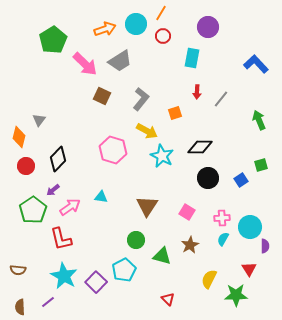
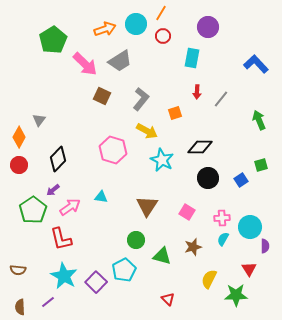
orange diamond at (19, 137): rotated 15 degrees clockwise
cyan star at (162, 156): moved 4 px down
red circle at (26, 166): moved 7 px left, 1 px up
brown star at (190, 245): moved 3 px right, 2 px down; rotated 12 degrees clockwise
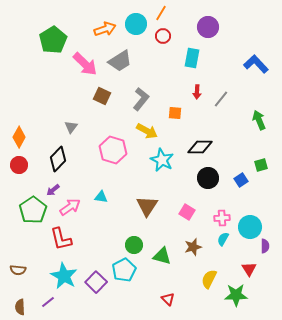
orange square at (175, 113): rotated 24 degrees clockwise
gray triangle at (39, 120): moved 32 px right, 7 px down
green circle at (136, 240): moved 2 px left, 5 px down
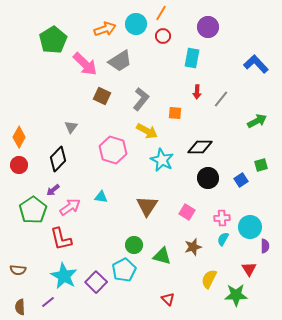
green arrow at (259, 120): moved 2 px left, 1 px down; rotated 84 degrees clockwise
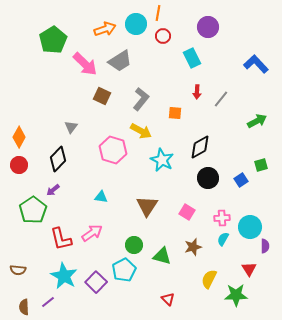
orange line at (161, 13): moved 3 px left; rotated 21 degrees counterclockwise
cyan rectangle at (192, 58): rotated 36 degrees counterclockwise
yellow arrow at (147, 131): moved 6 px left
black diamond at (200, 147): rotated 30 degrees counterclockwise
pink arrow at (70, 207): moved 22 px right, 26 px down
brown semicircle at (20, 307): moved 4 px right
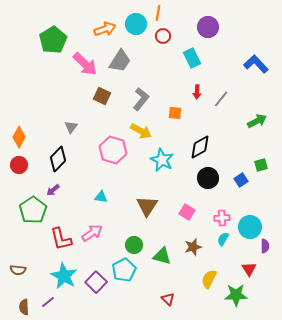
gray trapezoid at (120, 61): rotated 25 degrees counterclockwise
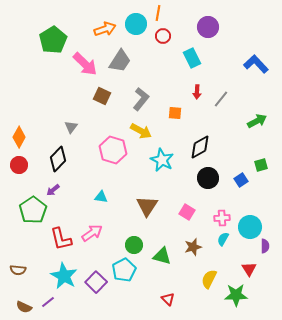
brown semicircle at (24, 307): rotated 63 degrees counterclockwise
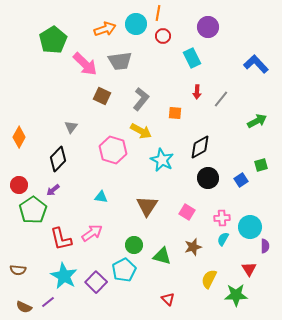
gray trapezoid at (120, 61): rotated 50 degrees clockwise
red circle at (19, 165): moved 20 px down
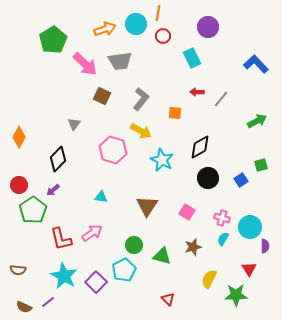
red arrow at (197, 92): rotated 88 degrees clockwise
gray triangle at (71, 127): moved 3 px right, 3 px up
pink cross at (222, 218): rotated 21 degrees clockwise
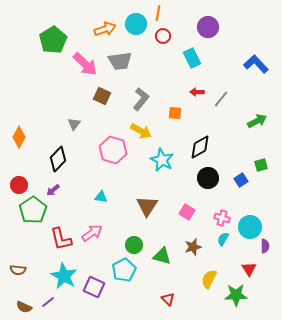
purple square at (96, 282): moved 2 px left, 5 px down; rotated 20 degrees counterclockwise
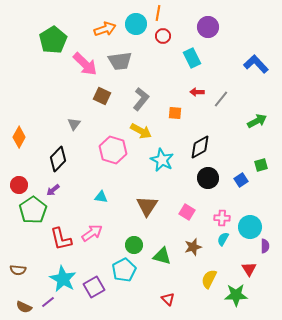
pink cross at (222, 218): rotated 14 degrees counterclockwise
cyan star at (64, 276): moved 1 px left, 3 px down
purple square at (94, 287): rotated 35 degrees clockwise
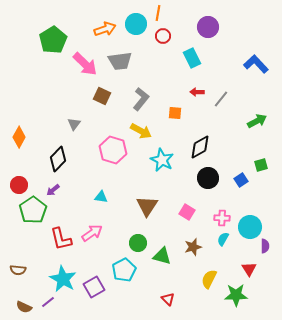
green circle at (134, 245): moved 4 px right, 2 px up
